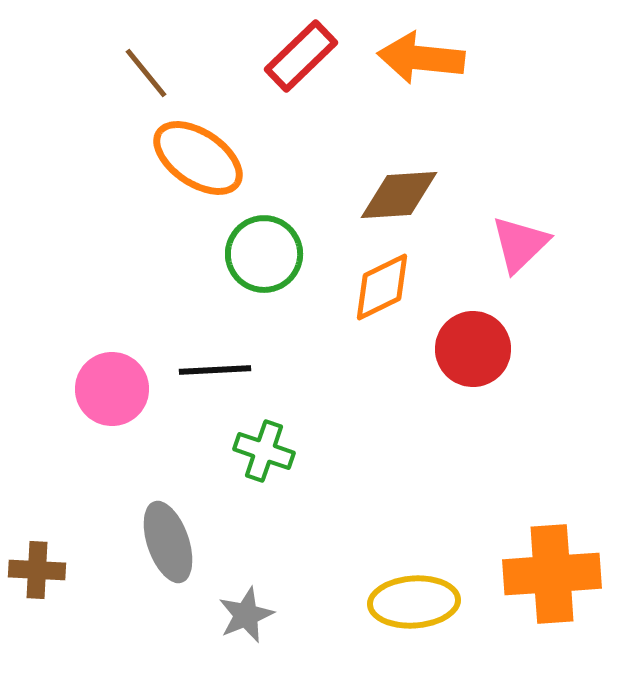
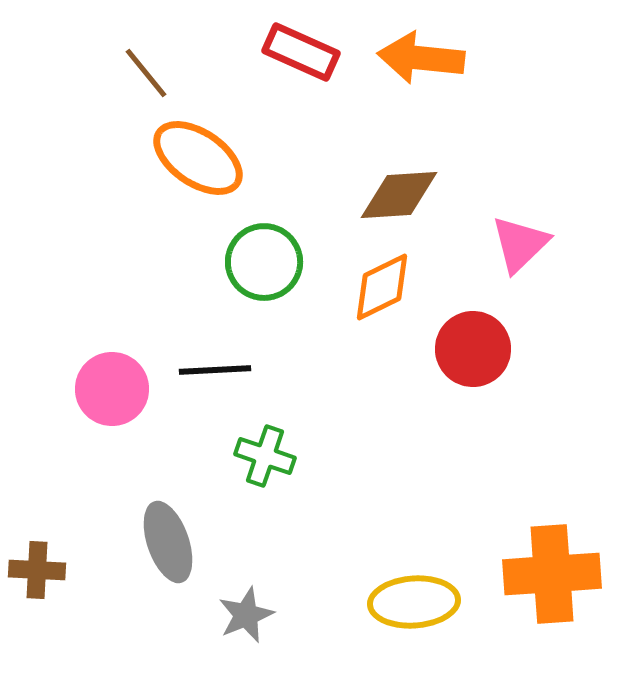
red rectangle: moved 4 px up; rotated 68 degrees clockwise
green circle: moved 8 px down
green cross: moved 1 px right, 5 px down
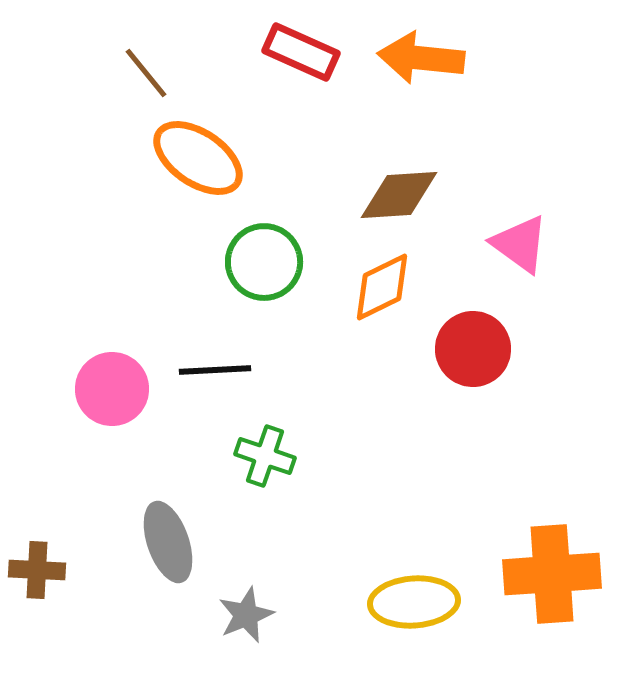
pink triangle: rotated 40 degrees counterclockwise
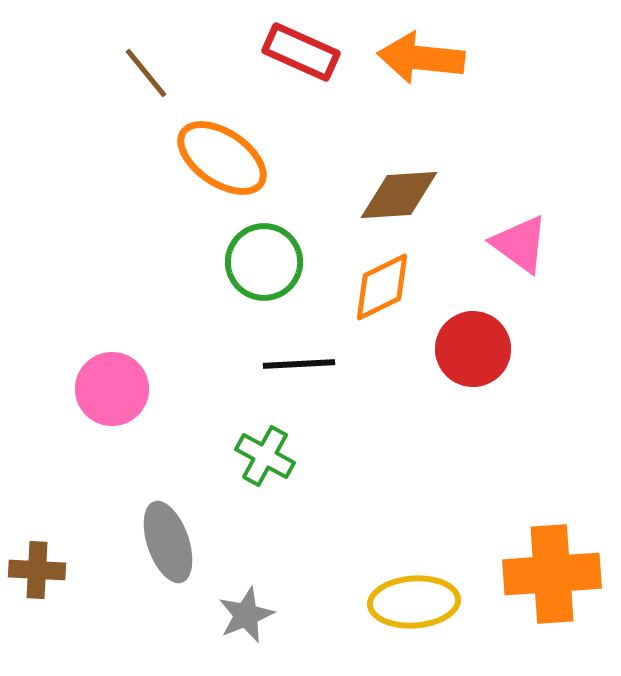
orange ellipse: moved 24 px right
black line: moved 84 px right, 6 px up
green cross: rotated 10 degrees clockwise
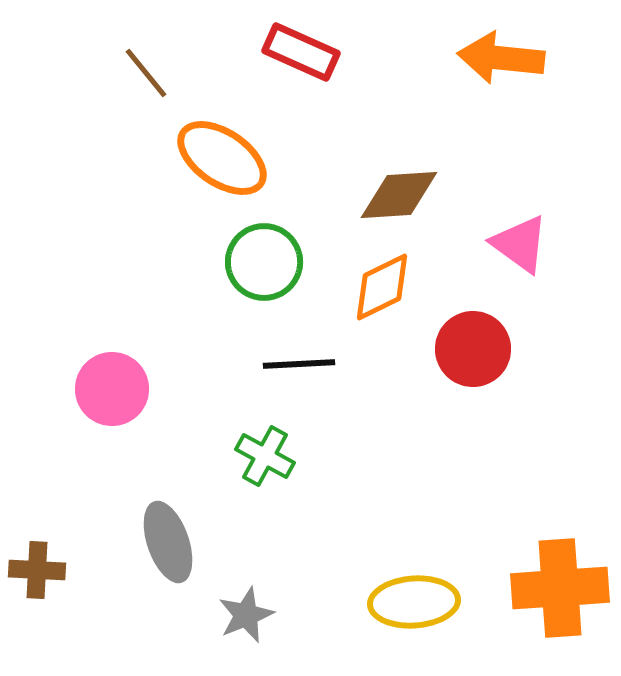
orange arrow: moved 80 px right
orange cross: moved 8 px right, 14 px down
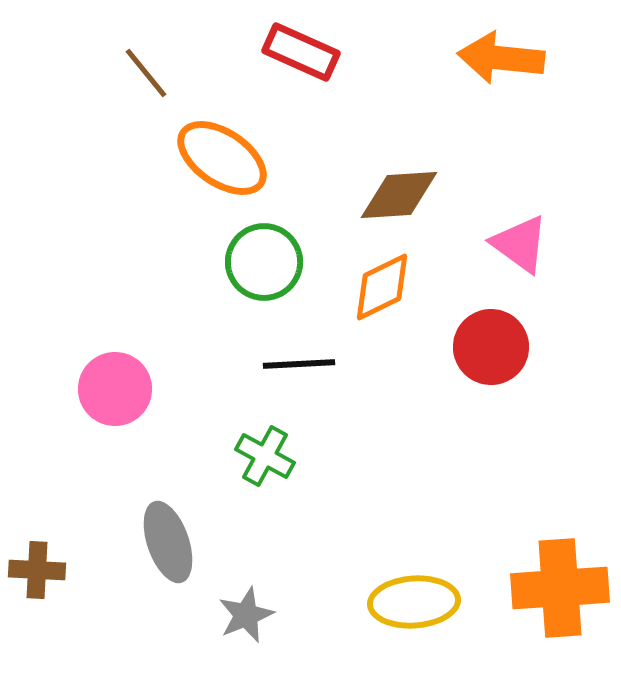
red circle: moved 18 px right, 2 px up
pink circle: moved 3 px right
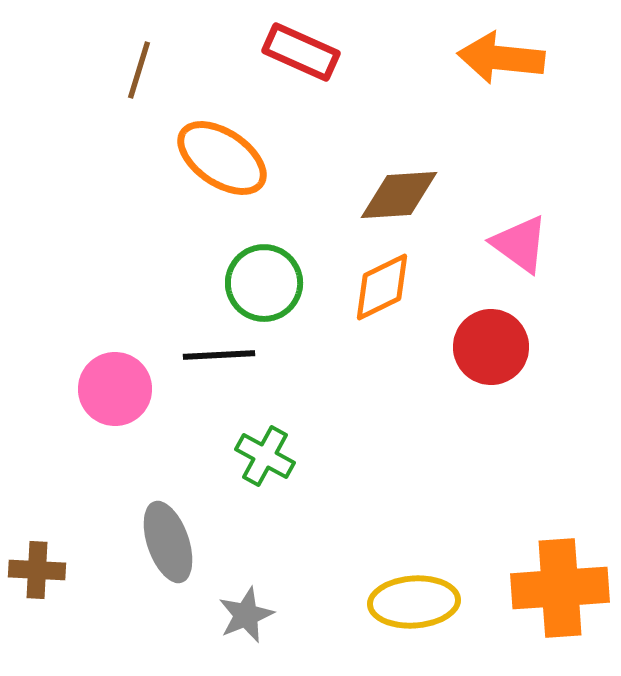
brown line: moved 7 px left, 3 px up; rotated 56 degrees clockwise
green circle: moved 21 px down
black line: moved 80 px left, 9 px up
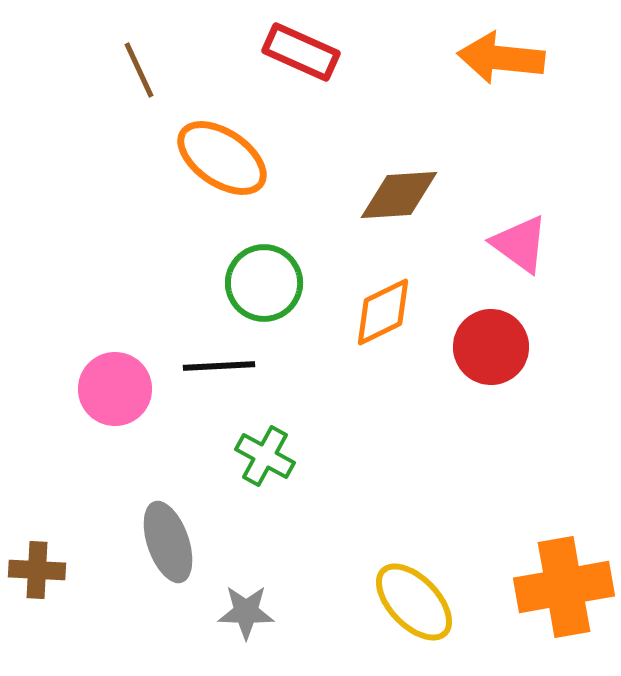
brown line: rotated 42 degrees counterclockwise
orange diamond: moved 1 px right, 25 px down
black line: moved 11 px down
orange cross: moved 4 px right, 1 px up; rotated 6 degrees counterclockwise
yellow ellipse: rotated 50 degrees clockwise
gray star: moved 3 px up; rotated 24 degrees clockwise
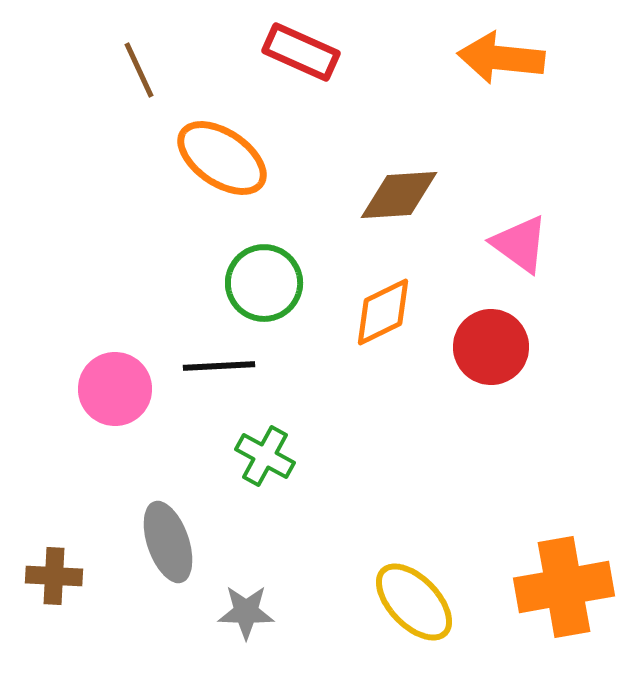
brown cross: moved 17 px right, 6 px down
